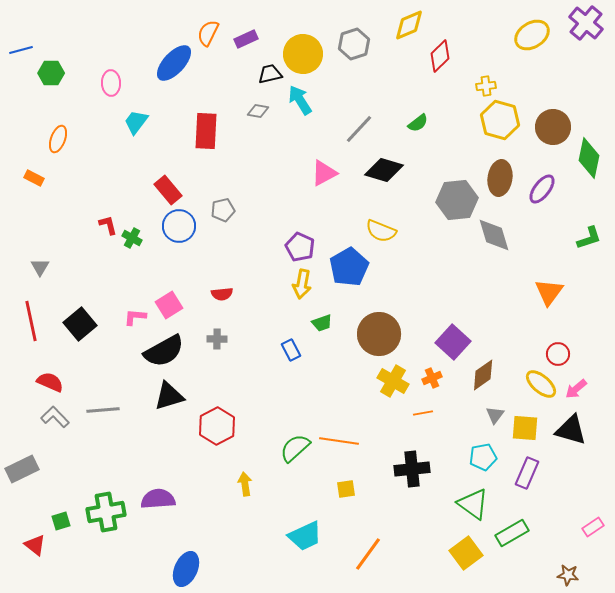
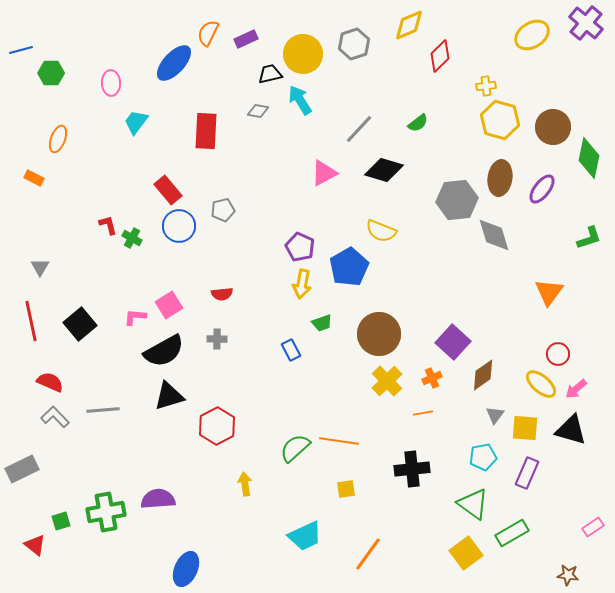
yellow cross at (393, 381): moved 6 px left; rotated 16 degrees clockwise
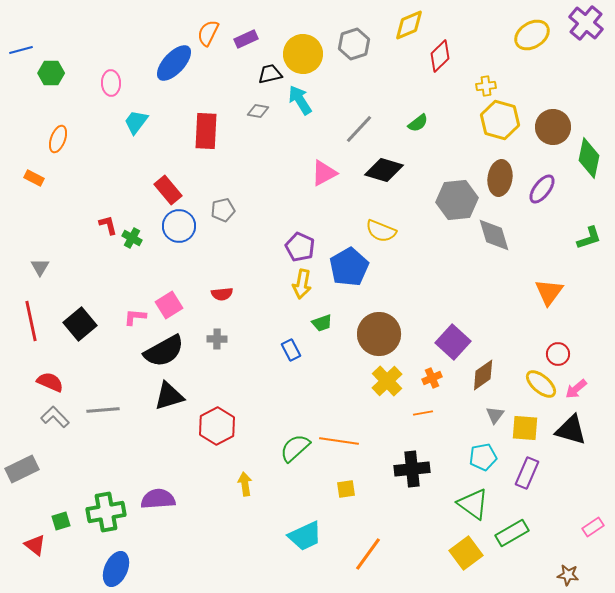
blue ellipse at (186, 569): moved 70 px left
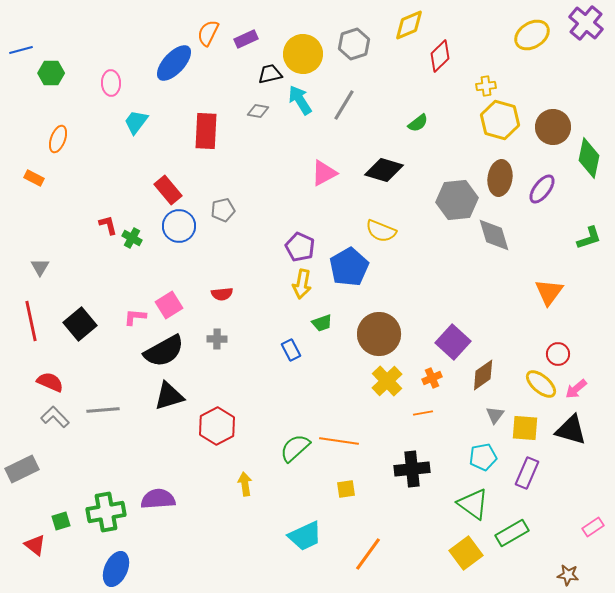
gray line at (359, 129): moved 15 px left, 24 px up; rotated 12 degrees counterclockwise
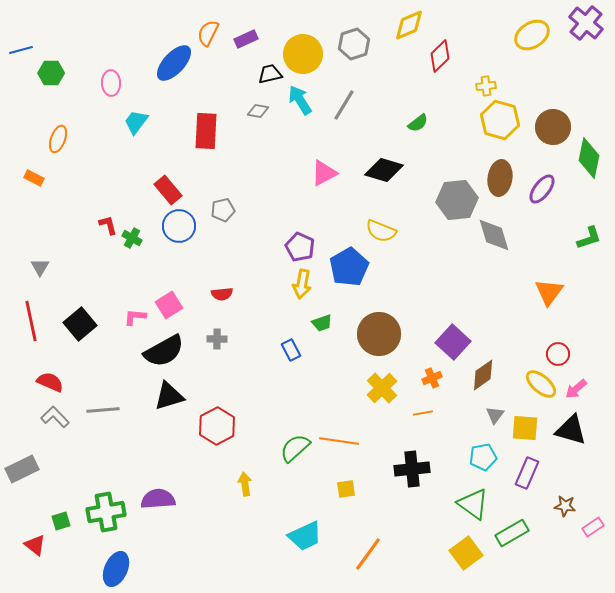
yellow cross at (387, 381): moved 5 px left, 7 px down
brown star at (568, 575): moved 3 px left, 69 px up
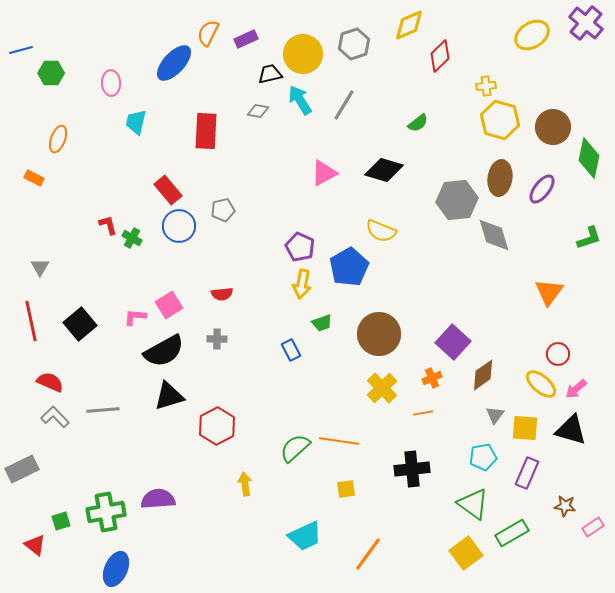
cyan trapezoid at (136, 122): rotated 24 degrees counterclockwise
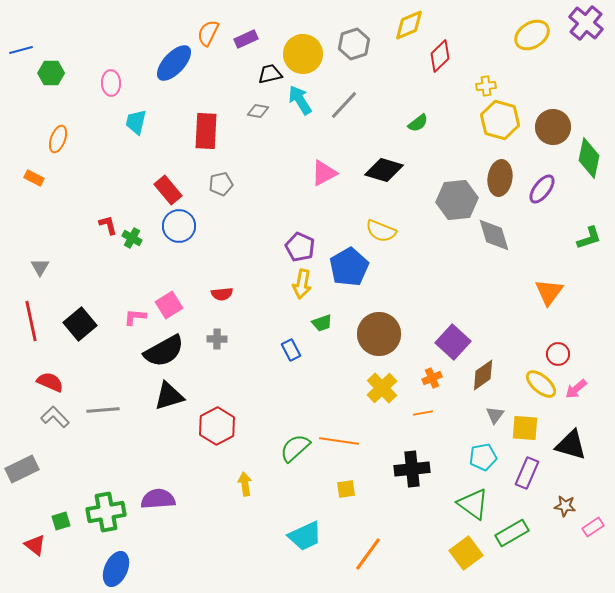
gray line at (344, 105): rotated 12 degrees clockwise
gray pentagon at (223, 210): moved 2 px left, 26 px up
black triangle at (571, 430): moved 15 px down
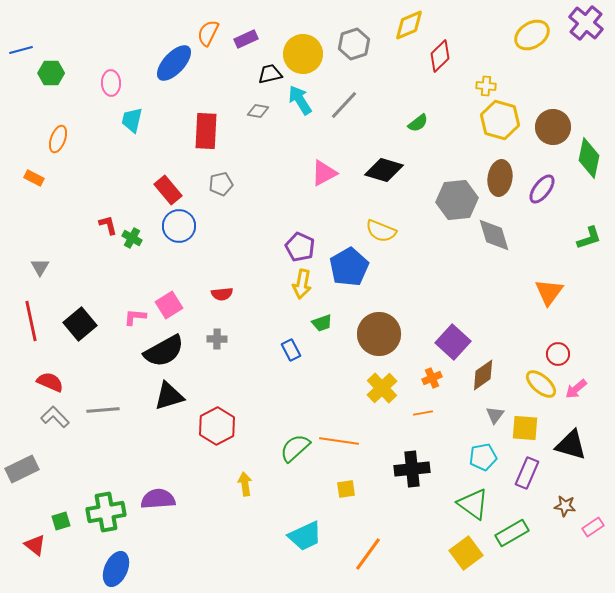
yellow cross at (486, 86): rotated 12 degrees clockwise
cyan trapezoid at (136, 122): moved 4 px left, 2 px up
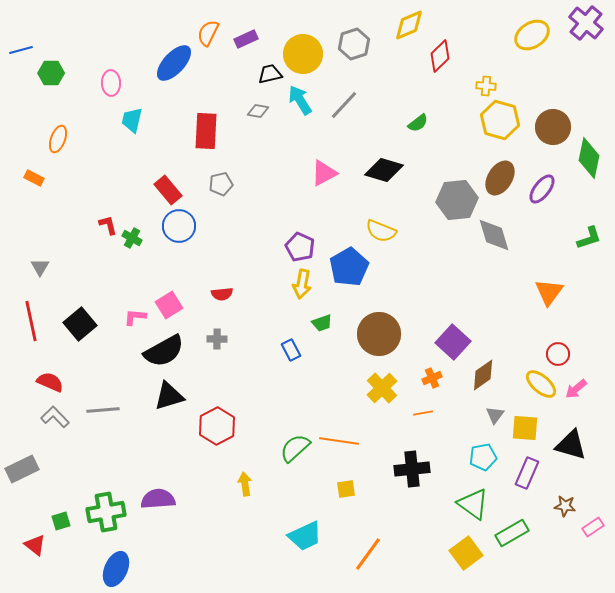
brown ellipse at (500, 178): rotated 24 degrees clockwise
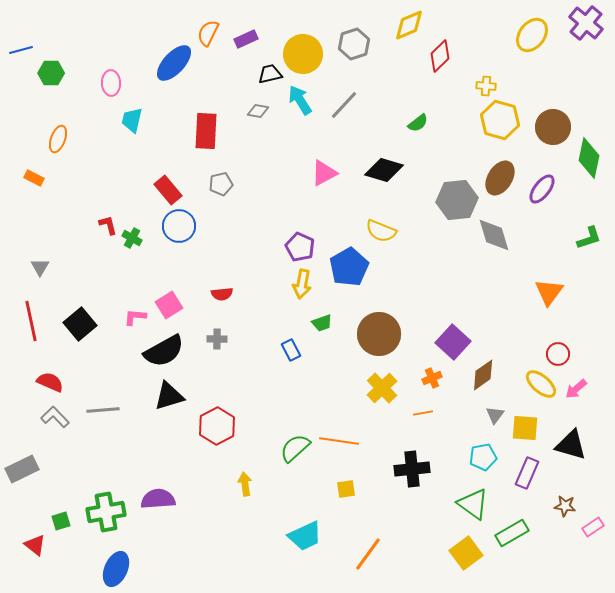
yellow ellipse at (532, 35): rotated 20 degrees counterclockwise
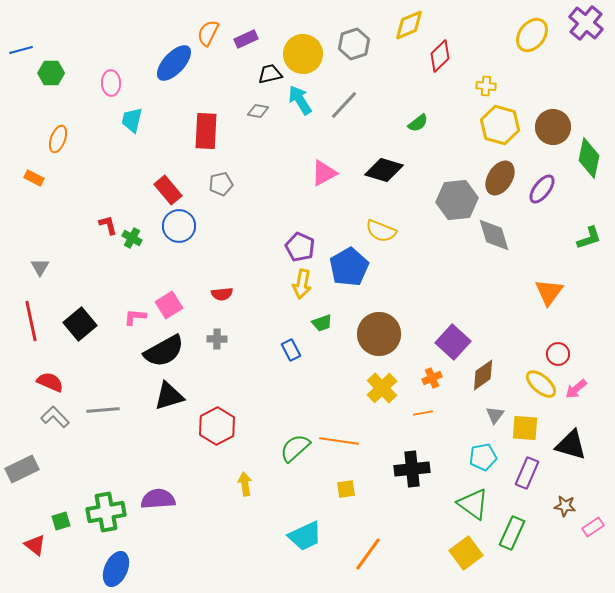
yellow hexagon at (500, 120): moved 5 px down
green rectangle at (512, 533): rotated 36 degrees counterclockwise
